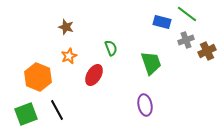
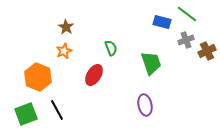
brown star: rotated 14 degrees clockwise
orange star: moved 5 px left, 5 px up
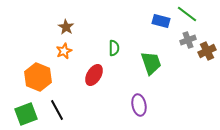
blue rectangle: moved 1 px left, 1 px up
gray cross: moved 2 px right
green semicircle: moved 3 px right; rotated 21 degrees clockwise
purple ellipse: moved 6 px left
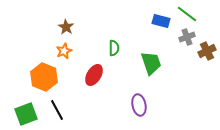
gray cross: moved 1 px left, 3 px up
orange hexagon: moved 6 px right
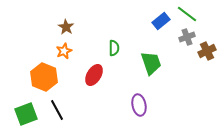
blue rectangle: rotated 54 degrees counterclockwise
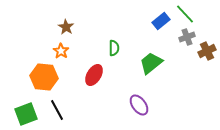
green line: moved 2 px left; rotated 10 degrees clockwise
orange star: moved 3 px left; rotated 14 degrees counterclockwise
green trapezoid: rotated 110 degrees counterclockwise
orange hexagon: rotated 16 degrees counterclockwise
purple ellipse: rotated 25 degrees counterclockwise
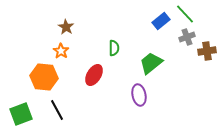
brown cross: rotated 18 degrees clockwise
purple ellipse: moved 10 px up; rotated 25 degrees clockwise
green square: moved 5 px left
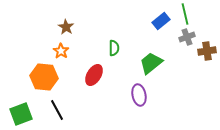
green line: rotated 30 degrees clockwise
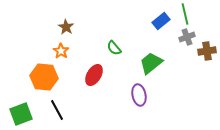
green semicircle: rotated 140 degrees clockwise
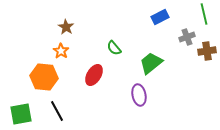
green line: moved 19 px right
blue rectangle: moved 1 px left, 4 px up; rotated 12 degrees clockwise
black line: moved 1 px down
green square: rotated 10 degrees clockwise
